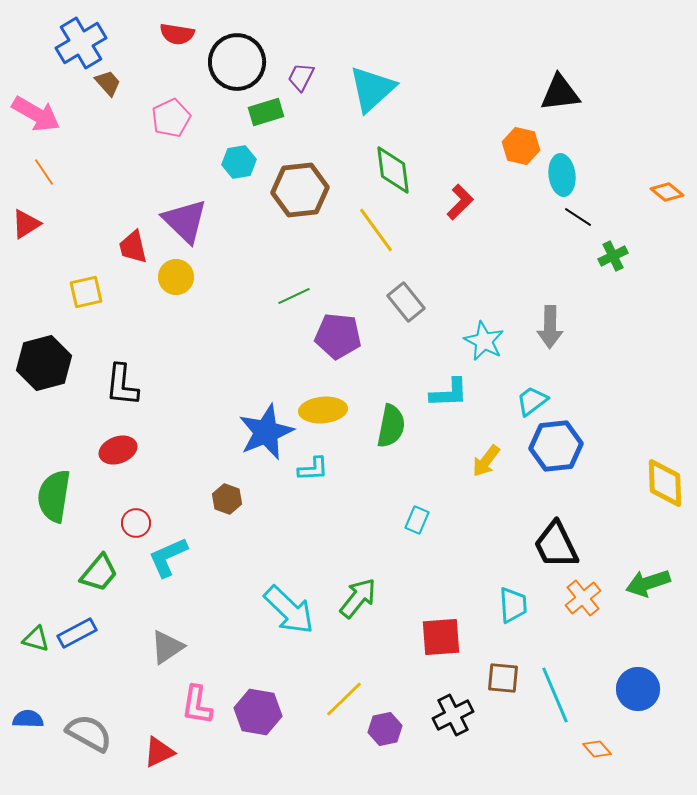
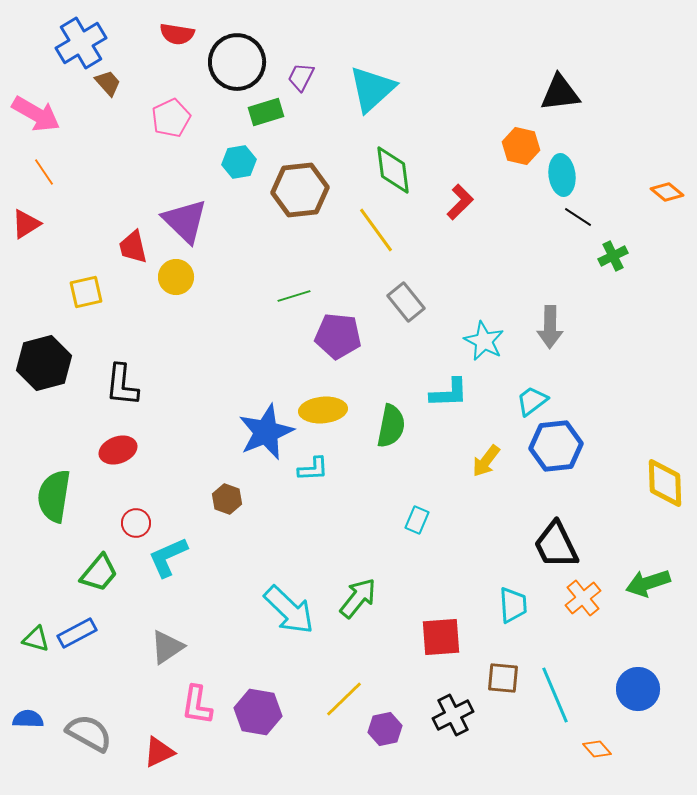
green line at (294, 296): rotated 8 degrees clockwise
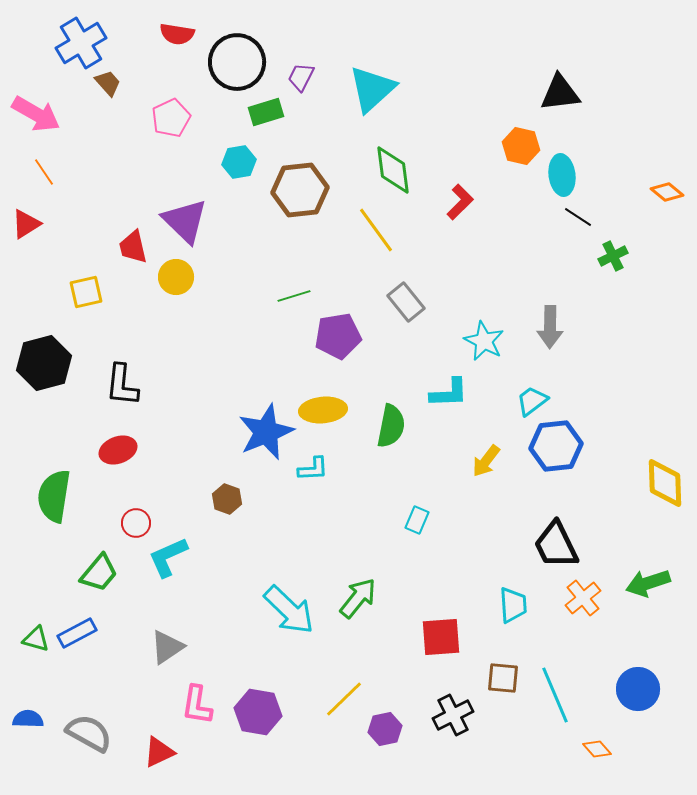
purple pentagon at (338, 336): rotated 15 degrees counterclockwise
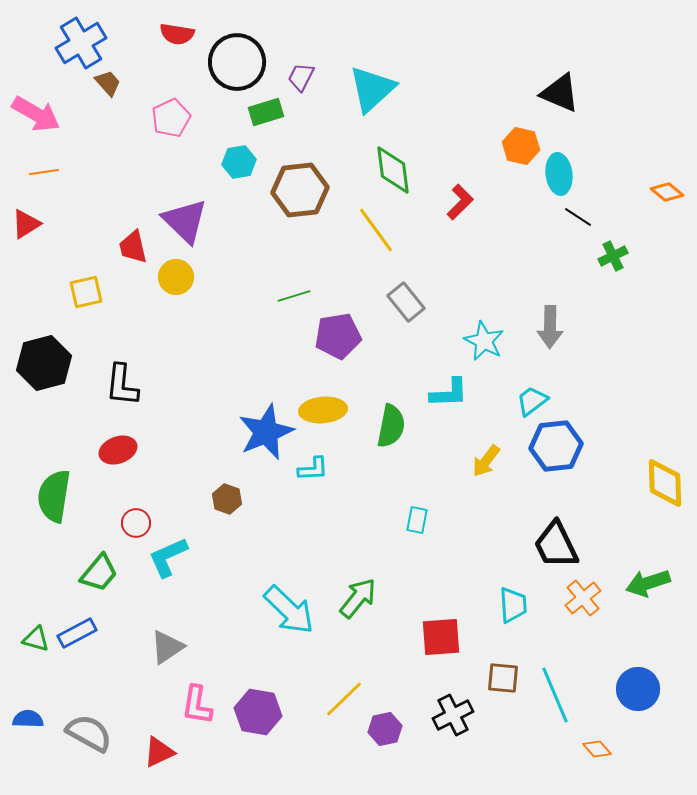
black triangle at (560, 93): rotated 30 degrees clockwise
orange line at (44, 172): rotated 64 degrees counterclockwise
cyan ellipse at (562, 175): moved 3 px left, 1 px up
cyan rectangle at (417, 520): rotated 12 degrees counterclockwise
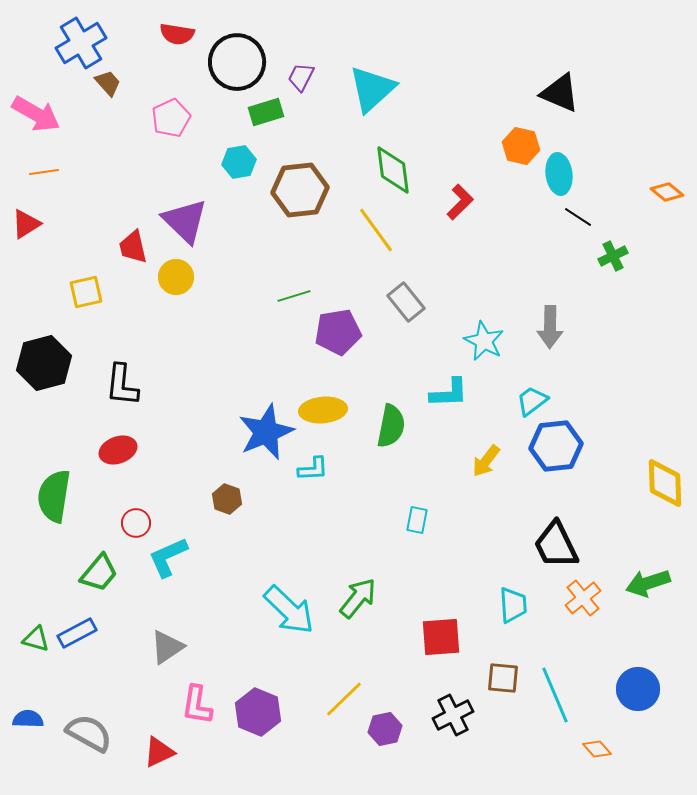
purple pentagon at (338, 336): moved 4 px up
purple hexagon at (258, 712): rotated 12 degrees clockwise
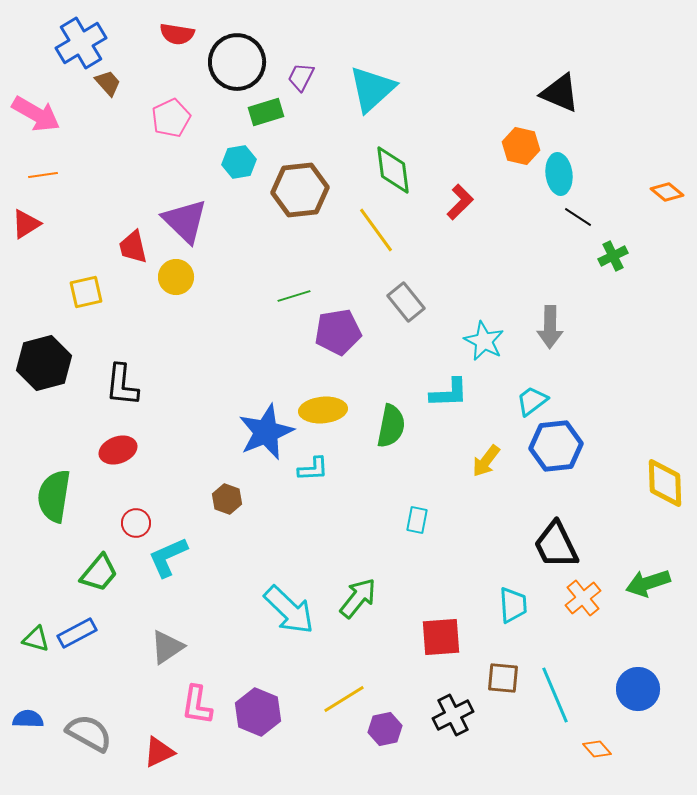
orange line at (44, 172): moved 1 px left, 3 px down
yellow line at (344, 699): rotated 12 degrees clockwise
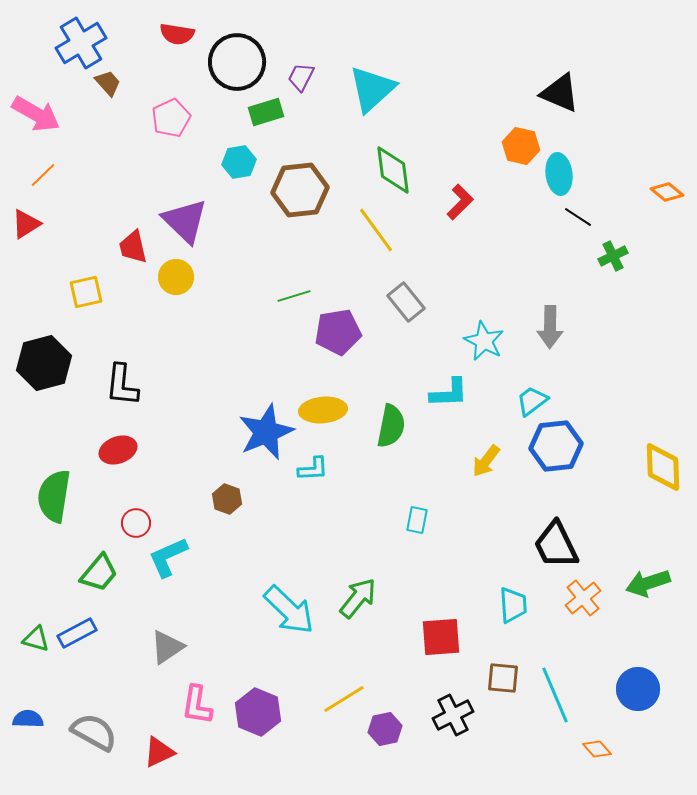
orange line at (43, 175): rotated 36 degrees counterclockwise
yellow diamond at (665, 483): moved 2 px left, 16 px up
gray semicircle at (89, 733): moved 5 px right, 1 px up
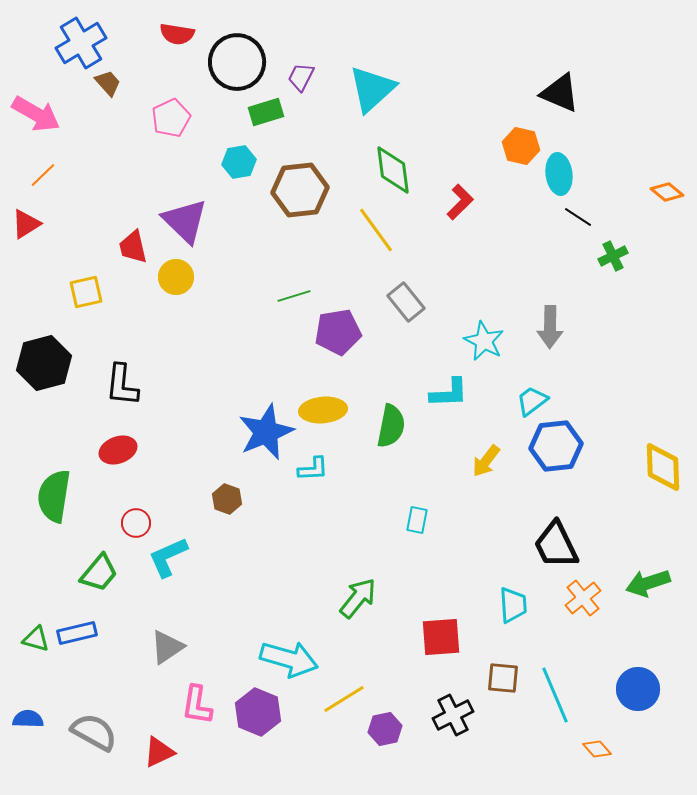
cyan arrow at (289, 610): moved 49 px down; rotated 28 degrees counterclockwise
blue rectangle at (77, 633): rotated 15 degrees clockwise
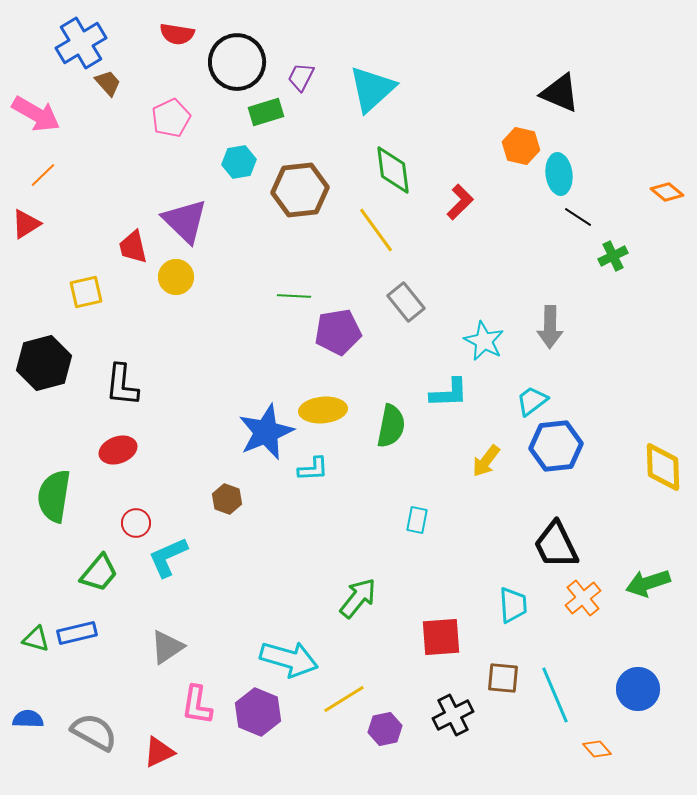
green line at (294, 296): rotated 20 degrees clockwise
